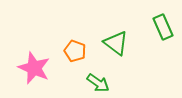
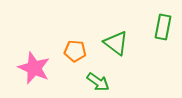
green rectangle: rotated 35 degrees clockwise
orange pentagon: rotated 15 degrees counterclockwise
green arrow: moved 1 px up
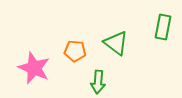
green arrow: rotated 60 degrees clockwise
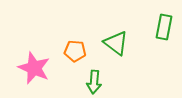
green rectangle: moved 1 px right
green arrow: moved 4 px left
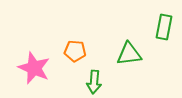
green triangle: moved 13 px right, 11 px down; rotated 44 degrees counterclockwise
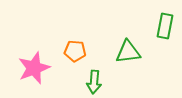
green rectangle: moved 1 px right, 1 px up
green triangle: moved 1 px left, 2 px up
pink star: rotated 28 degrees clockwise
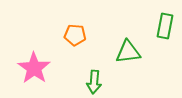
orange pentagon: moved 16 px up
pink star: rotated 16 degrees counterclockwise
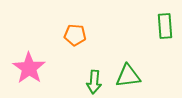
green rectangle: rotated 15 degrees counterclockwise
green triangle: moved 24 px down
pink star: moved 5 px left
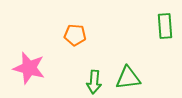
pink star: rotated 20 degrees counterclockwise
green triangle: moved 2 px down
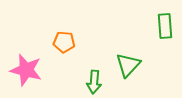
orange pentagon: moved 11 px left, 7 px down
pink star: moved 3 px left, 2 px down
green triangle: moved 13 px up; rotated 40 degrees counterclockwise
